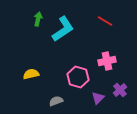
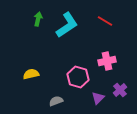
cyan L-shape: moved 4 px right, 4 px up
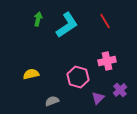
red line: rotated 28 degrees clockwise
gray semicircle: moved 4 px left
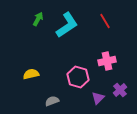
green arrow: rotated 16 degrees clockwise
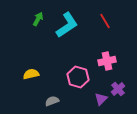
purple cross: moved 2 px left, 1 px up
purple triangle: moved 3 px right, 1 px down
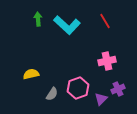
green arrow: rotated 32 degrees counterclockwise
cyan L-shape: rotated 76 degrees clockwise
pink hexagon: moved 11 px down; rotated 25 degrees clockwise
purple cross: rotated 16 degrees clockwise
gray semicircle: moved 7 px up; rotated 144 degrees clockwise
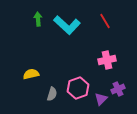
pink cross: moved 1 px up
gray semicircle: rotated 16 degrees counterclockwise
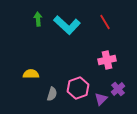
red line: moved 1 px down
yellow semicircle: rotated 14 degrees clockwise
purple cross: rotated 16 degrees counterclockwise
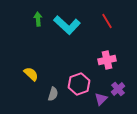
red line: moved 2 px right, 1 px up
yellow semicircle: rotated 42 degrees clockwise
pink hexagon: moved 1 px right, 4 px up
gray semicircle: moved 1 px right
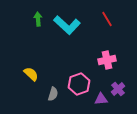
red line: moved 2 px up
purple triangle: rotated 40 degrees clockwise
